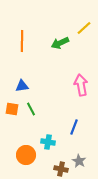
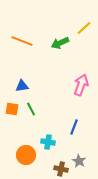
orange line: rotated 70 degrees counterclockwise
pink arrow: rotated 30 degrees clockwise
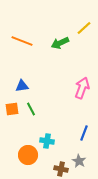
pink arrow: moved 1 px right, 3 px down
orange square: rotated 16 degrees counterclockwise
blue line: moved 10 px right, 6 px down
cyan cross: moved 1 px left, 1 px up
orange circle: moved 2 px right
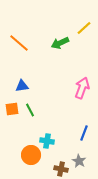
orange line: moved 3 px left, 2 px down; rotated 20 degrees clockwise
green line: moved 1 px left, 1 px down
orange circle: moved 3 px right
